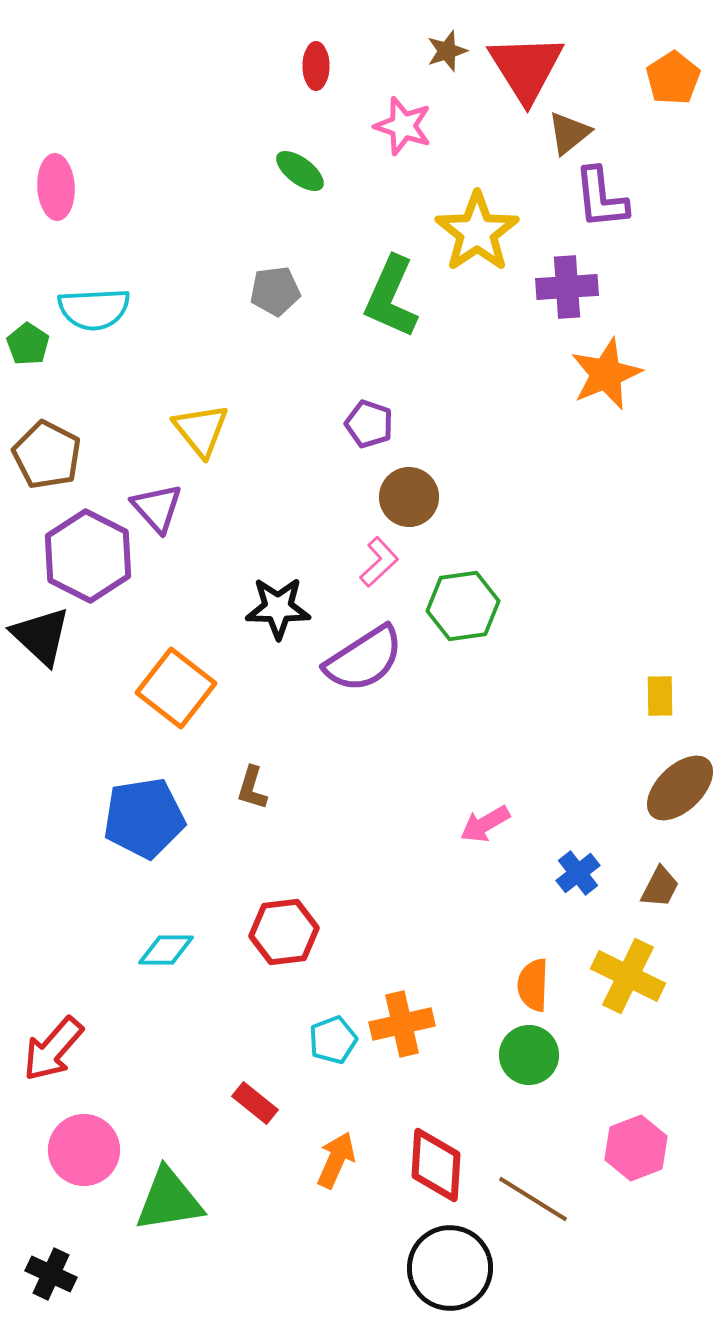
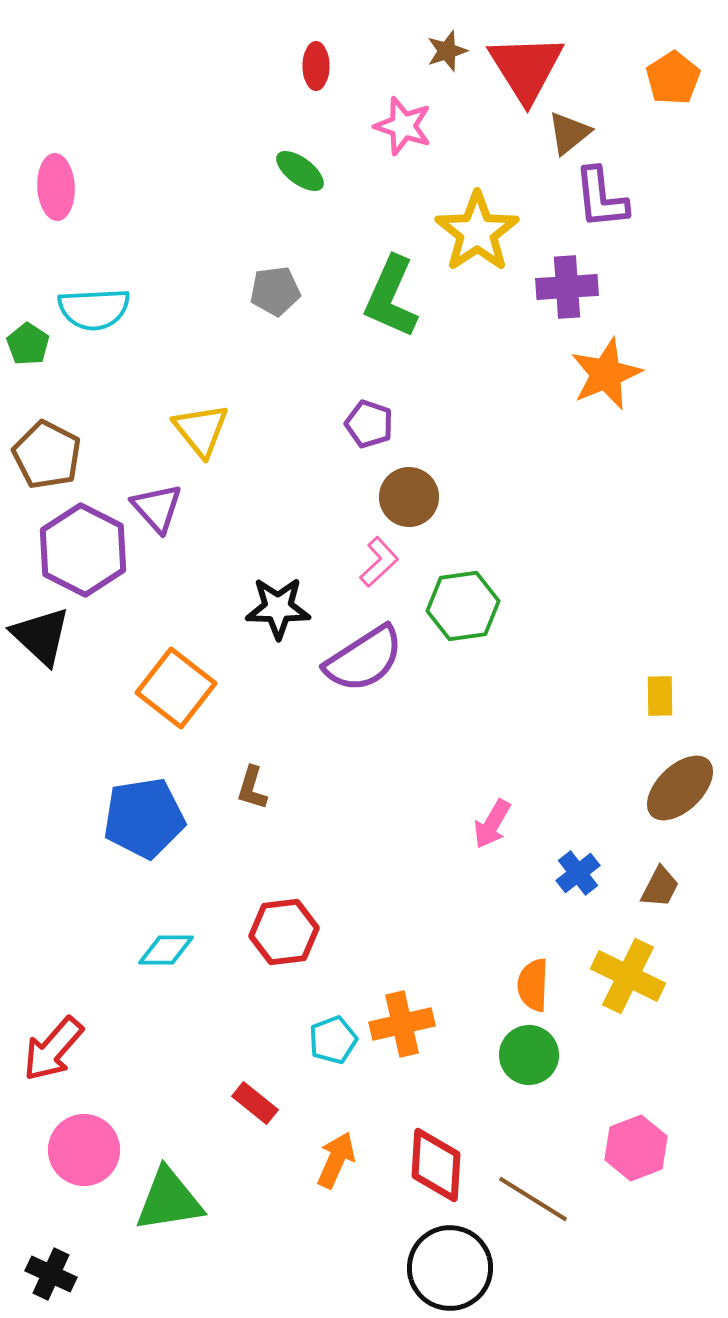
purple hexagon at (88, 556): moved 5 px left, 6 px up
pink arrow at (485, 824): moved 7 px right; rotated 30 degrees counterclockwise
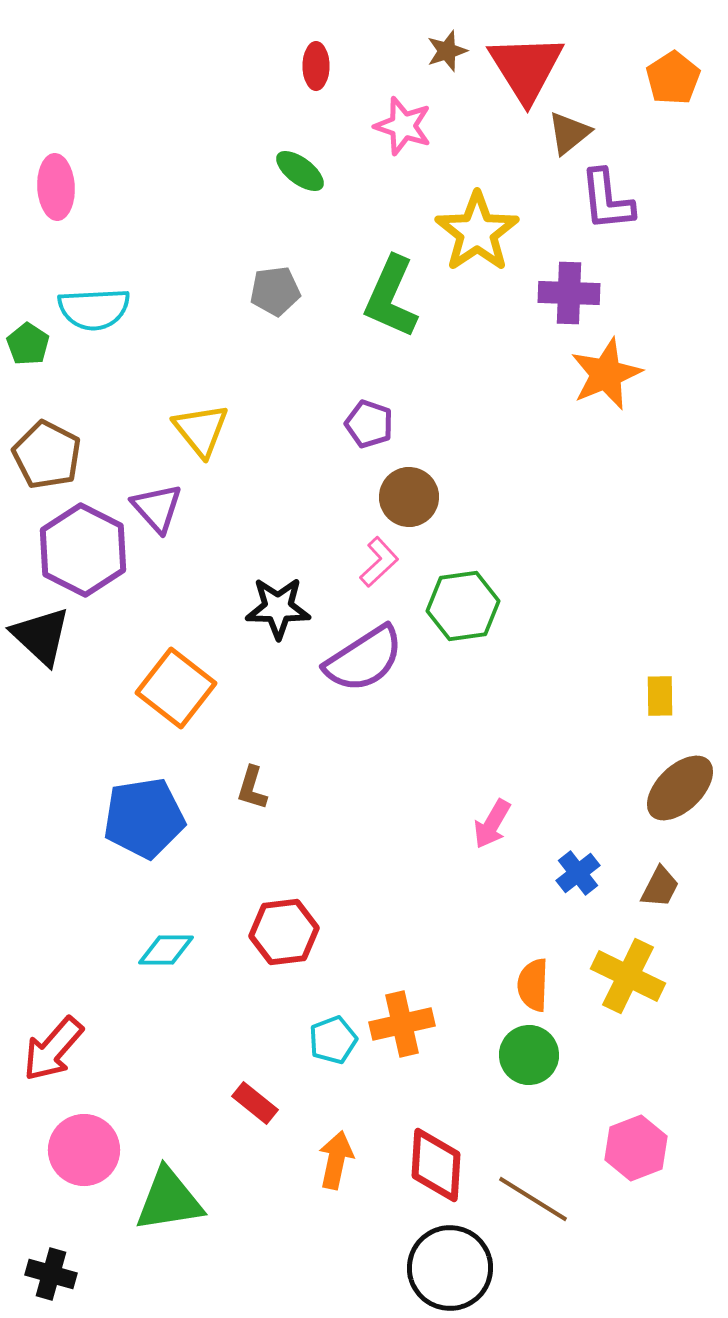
purple L-shape at (601, 198): moved 6 px right, 2 px down
purple cross at (567, 287): moved 2 px right, 6 px down; rotated 6 degrees clockwise
orange arrow at (336, 1160): rotated 12 degrees counterclockwise
black cross at (51, 1274): rotated 9 degrees counterclockwise
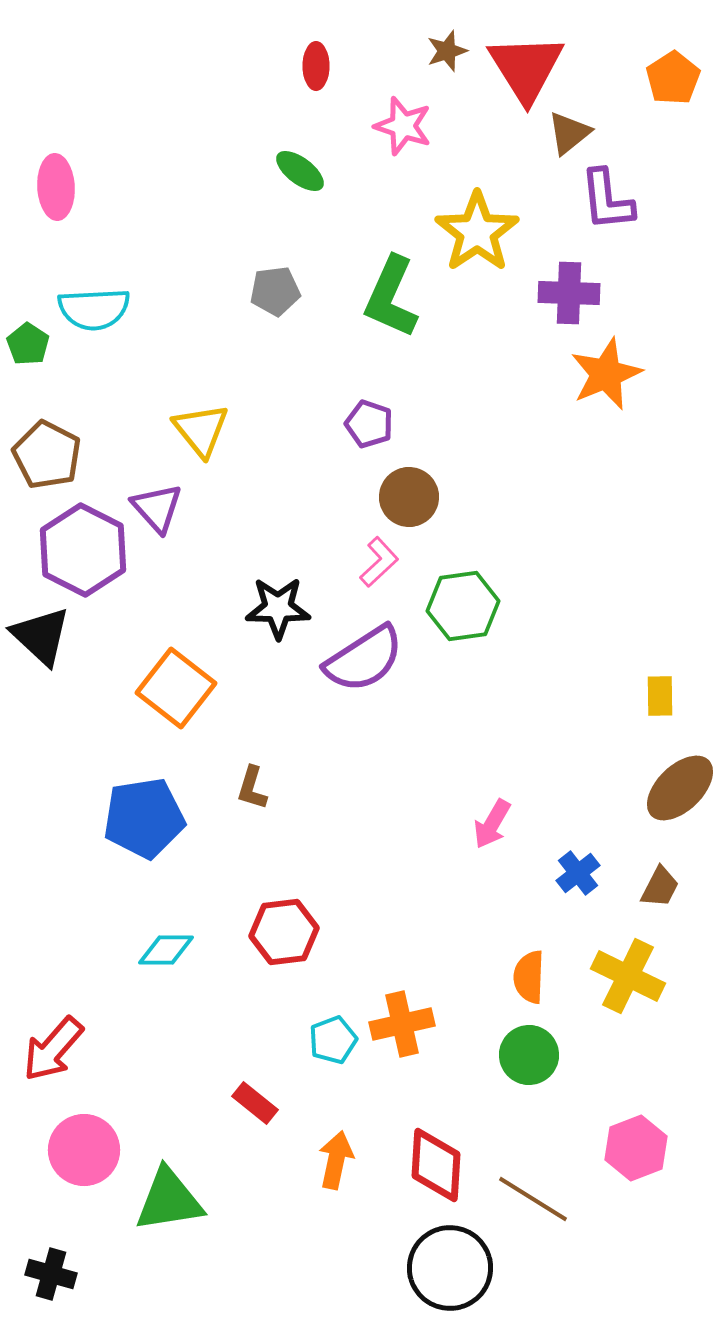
orange semicircle at (533, 985): moved 4 px left, 8 px up
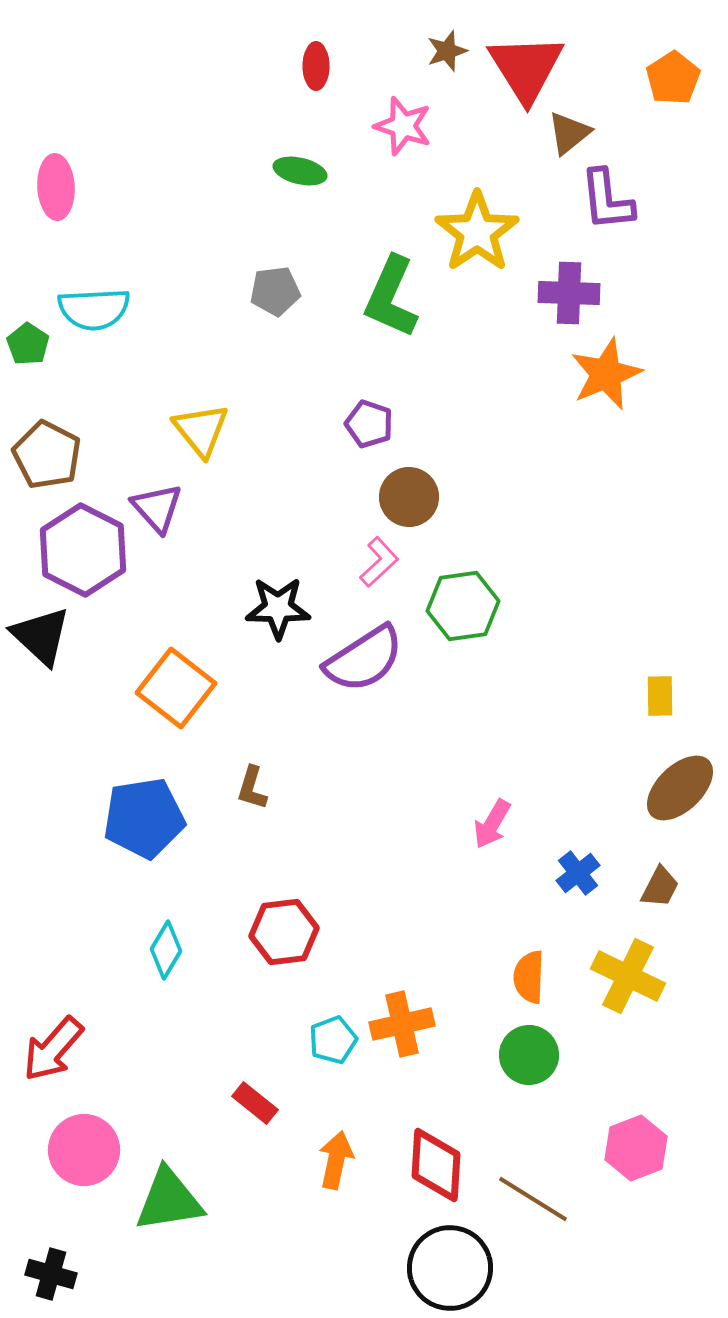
green ellipse at (300, 171): rotated 24 degrees counterclockwise
cyan diamond at (166, 950): rotated 60 degrees counterclockwise
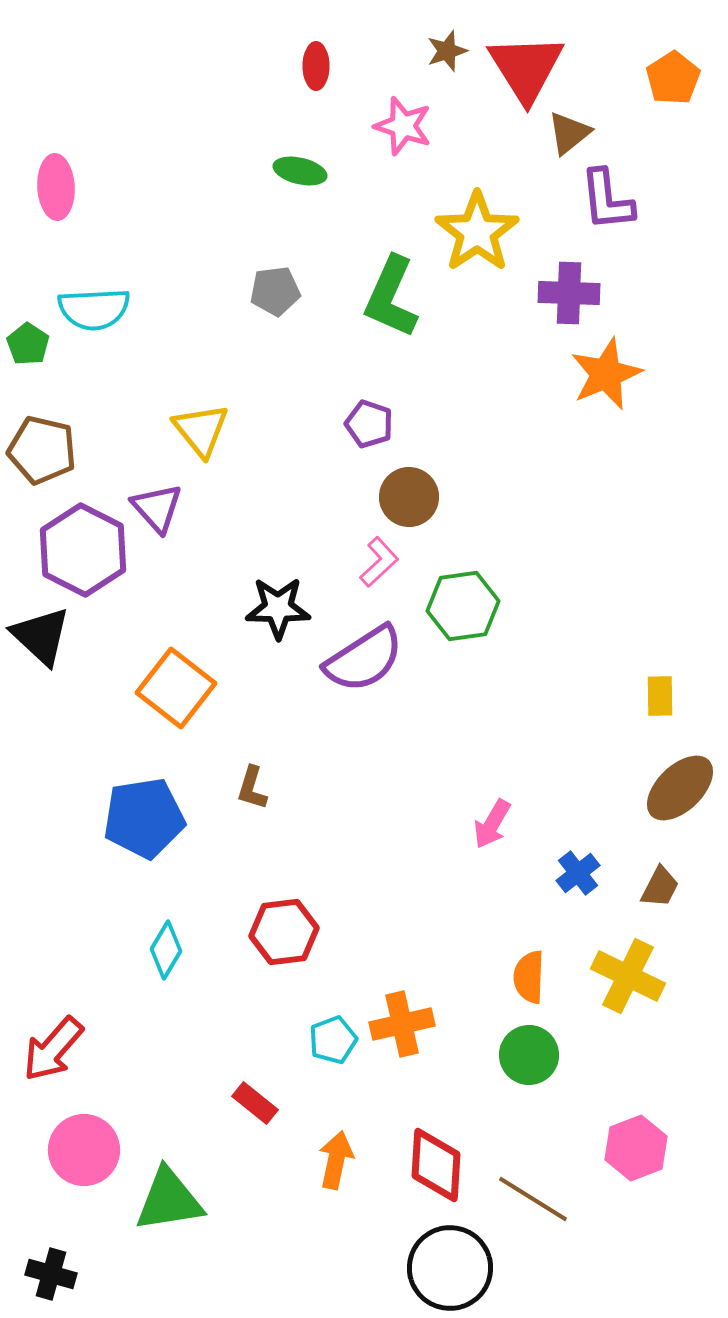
brown pentagon at (47, 455): moved 5 px left, 5 px up; rotated 14 degrees counterclockwise
